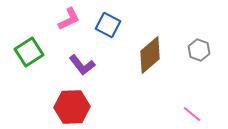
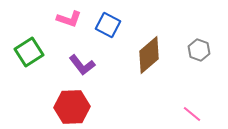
pink L-shape: rotated 45 degrees clockwise
brown diamond: moved 1 px left
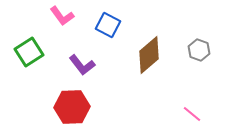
pink L-shape: moved 7 px left, 3 px up; rotated 35 degrees clockwise
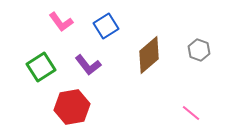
pink L-shape: moved 1 px left, 6 px down
blue square: moved 2 px left, 1 px down; rotated 30 degrees clockwise
green square: moved 12 px right, 15 px down
purple L-shape: moved 6 px right
red hexagon: rotated 8 degrees counterclockwise
pink line: moved 1 px left, 1 px up
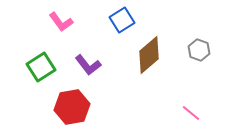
blue square: moved 16 px right, 6 px up
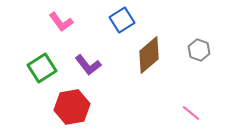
green square: moved 1 px right, 1 px down
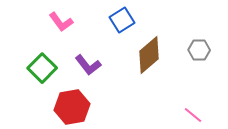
gray hexagon: rotated 20 degrees counterclockwise
green square: rotated 12 degrees counterclockwise
pink line: moved 2 px right, 2 px down
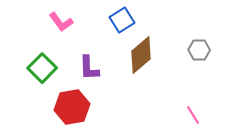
brown diamond: moved 8 px left
purple L-shape: moved 1 px right, 3 px down; rotated 36 degrees clockwise
pink line: rotated 18 degrees clockwise
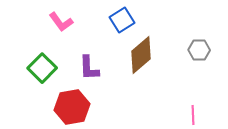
pink line: rotated 30 degrees clockwise
